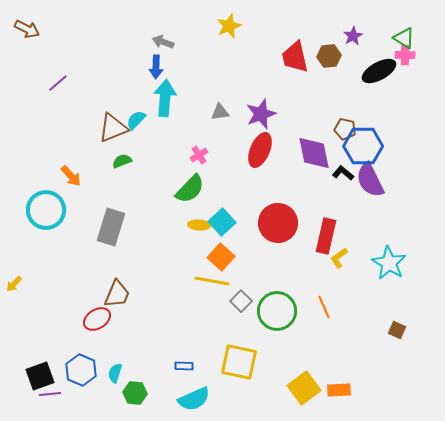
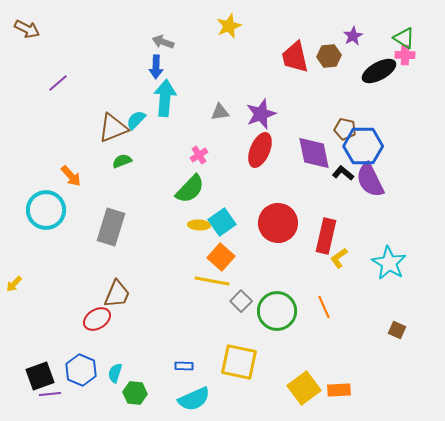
cyan square at (222, 222): rotated 8 degrees clockwise
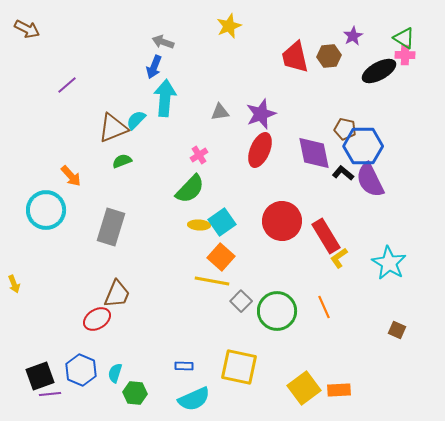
blue arrow at (156, 67): moved 2 px left; rotated 20 degrees clockwise
purple line at (58, 83): moved 9 px right, 2 px down
red circle at (278, 223): moved 4 px right, 2 px up
red rectangle at (326, 236): rotated 44 degrees counterclockwise
yellow arrow at (14, 284): rotated 66 degrees counterclockwise
yellow square at (239, 362): moved 5 px down
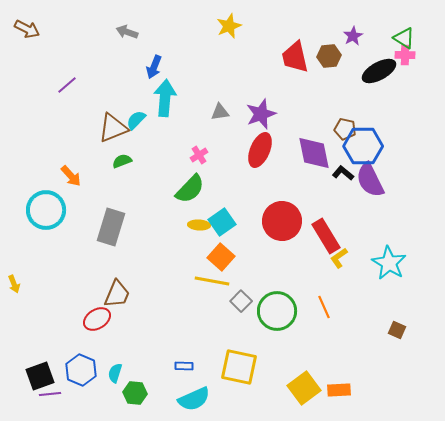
gray arrow at (163, 42): moved 36 px left, 10 px up
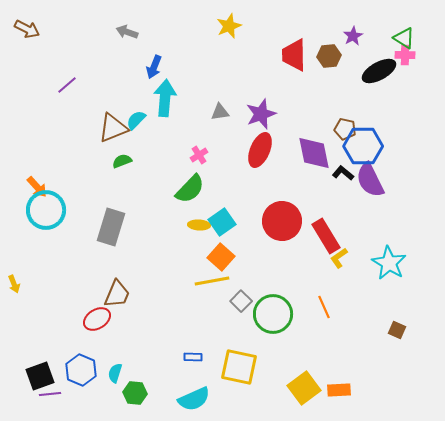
red trapezoid at (295, 57): moved 1 px left, 2 px up; rotated 12 degrees clockwise
orange arrow at (71, 176): moved 34 px left, 11 px down
yellow line at (212, 281): rotated 20 degrees counterclockwise
green circle at (277, 311): moved 4 px left, 3 px down
blue rectangle at (184, 366): moved 9 px right, 9 px up
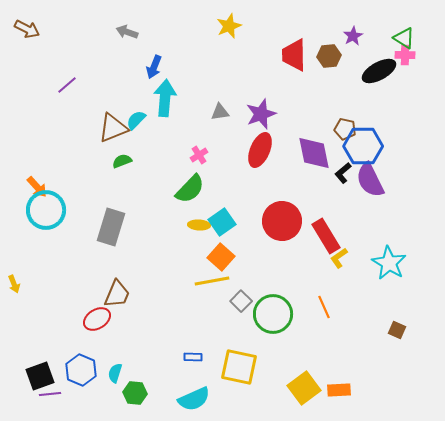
black L-shape at (343, 173): rotated 80 degrees counterclockwise
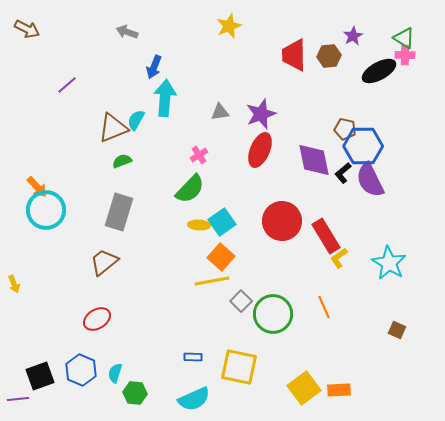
cyan semicircle at (136, 120): rotated 15 degrees counterclockwise
purple diamond at (314, 153): moved 7 px down
gray rectangle at (111, 227): moved 8 px right, 15 px up
brown trapezoid at (117, 294): moved 13 px left, 32 px up; rotated 152 degrees counterclockwise
purple line at (50, 394): moved 32 px left, 5 px down
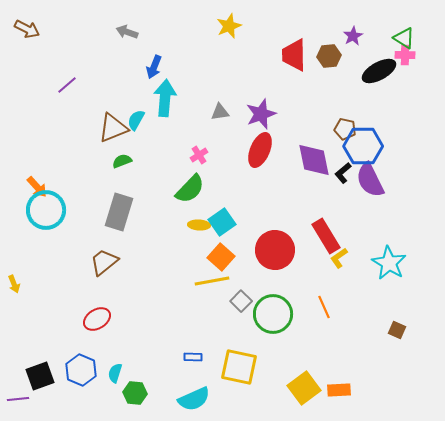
red circle at (282, 221): moved 7 px left, 29 px down
